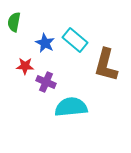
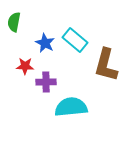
purple cross: rotated 24 degrees counterclockwise
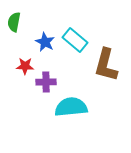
blue star: moved 1 px up
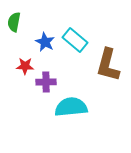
brown L-shape: moved 2 px right
